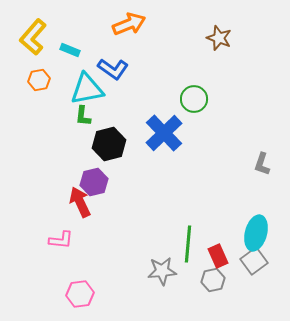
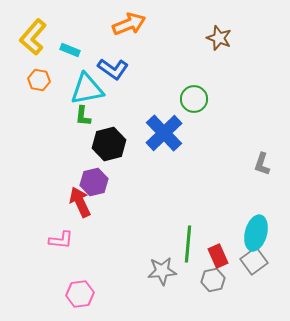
orange hexagon: rotated 20 degrees clockwise
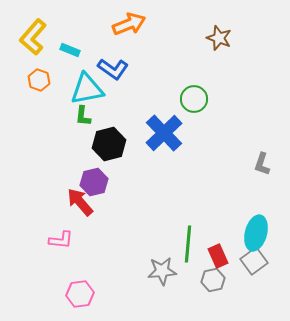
orange hexagon: rotated 10 degrees clockwise
red arrow: rotated 16 degrees counterclockwise
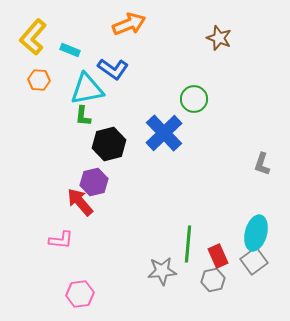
orange hexagon: rotated 15 degrees counterclockwise
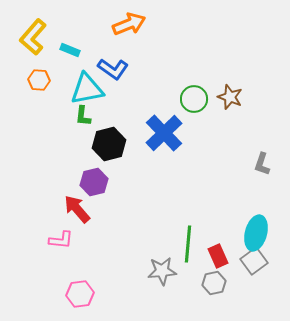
brown star: moved 11 px right, 59 px down
red arrow: moved 3 px left, 7 px down
gray hexagon: moved 1 px right, 3 px down
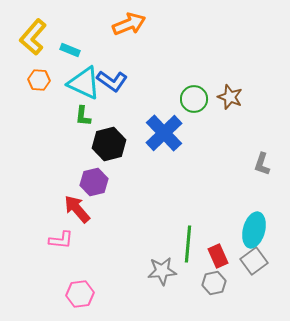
blue L-shape: moved 1 px left, 12 px down
cyan triangle: moved 3 px left, 6 px up; rotated 36 degrees clockwise
cyan ellipse: moved 2 px left, 3 px up
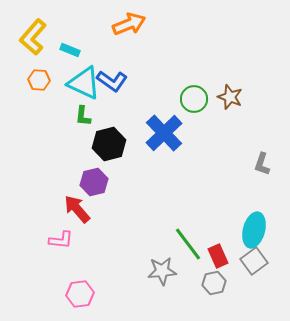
green line: rotated 42 degrees counterclockwise
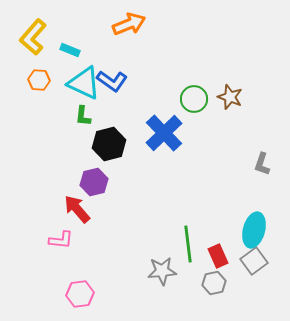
green line: rotated 30 degrees clockwise
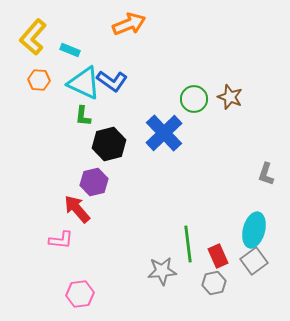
gray L-shape: moved 4 px right, 10 px down
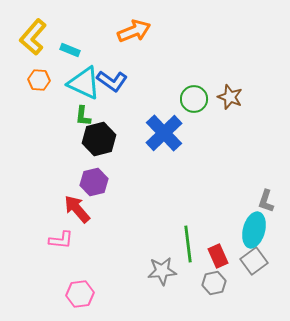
orange arrow: moved 5 px right, 7 px down
black hexagon: moved 10 px left, 5 px up
gray L-shape: moved 27 px down
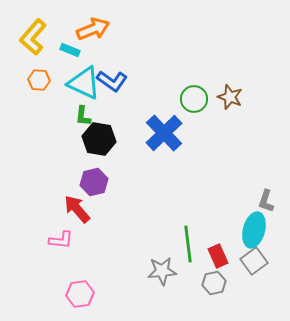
orange arrow: moved 41 px left, 2 px up
black hexagon: rotated 24 degrees clockwise
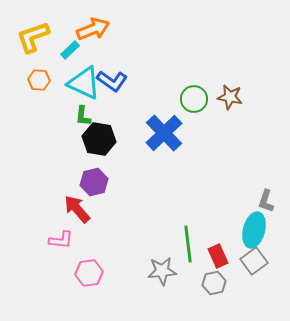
yellow L-shape: rotated 30 degrees clockwise
cyan rectangle: rotated 66 degrees counterclockwise
brown star: rotated 10 degrees counterclockwise
pink hexagon: moved 9 px right, 21 px up
